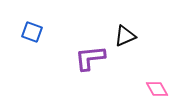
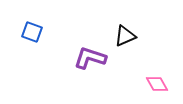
purple L-shape: rotated 24 degrees clockwise
pink diamond: moved 5 px up
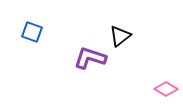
black triangle: moved 5 px left; rotated 15 degrees counterclockwise
pink diamond: moved 9 px right, 5 px down; rotated 30 degrees counterclockwise
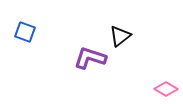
blue square: moved 7 px left
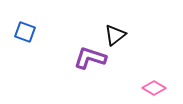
black triangle: moved 5 px left, 1 px up
pink diamond: moved 12 px left, 1 px up
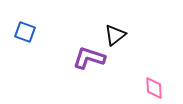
purple L-shape: moved 1 px left
pink diamond: rotated 55 degrees clockwise
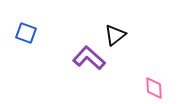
blue square: moved 1 px right, 1 px down
purple L-shape: rotated 24 degrees clockwise
